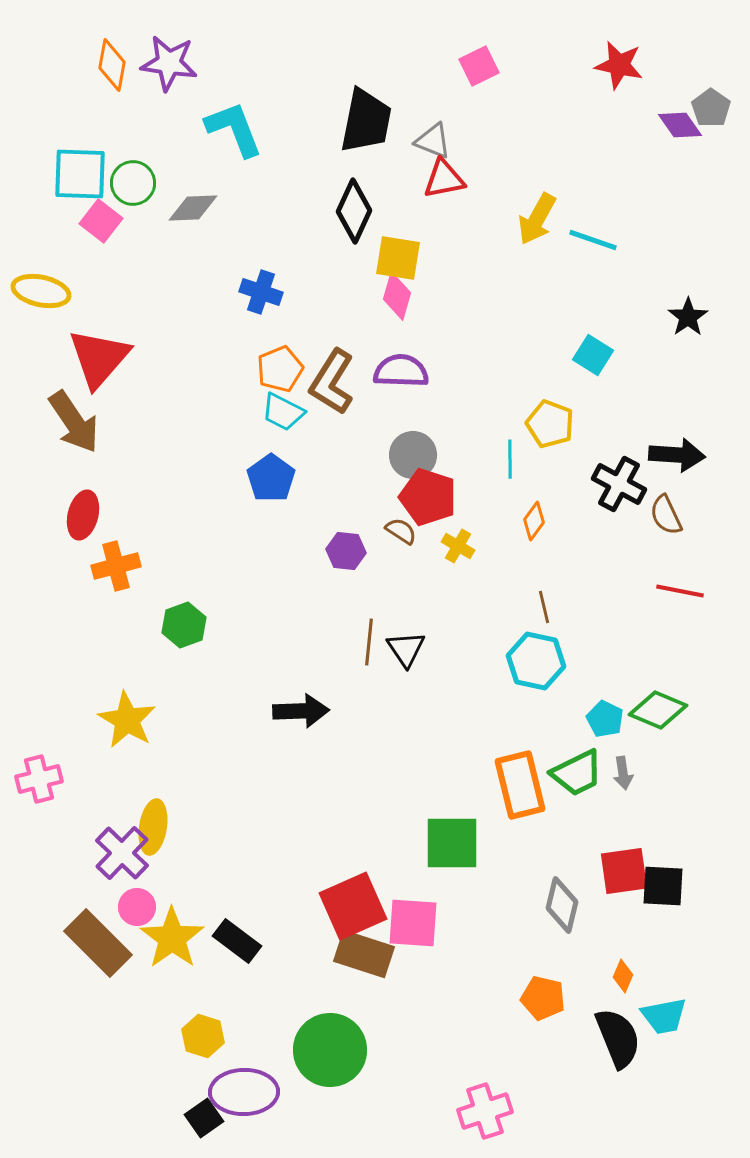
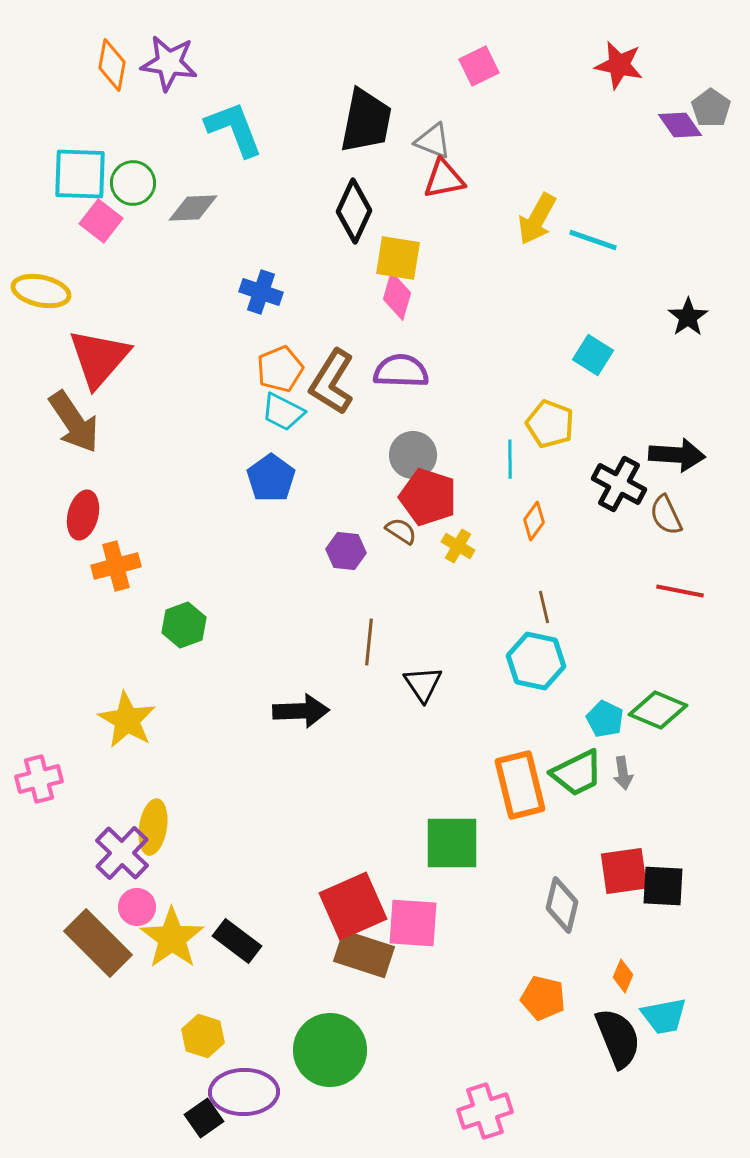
black triangle at (406, 649): moved 17 px right, 35 px down
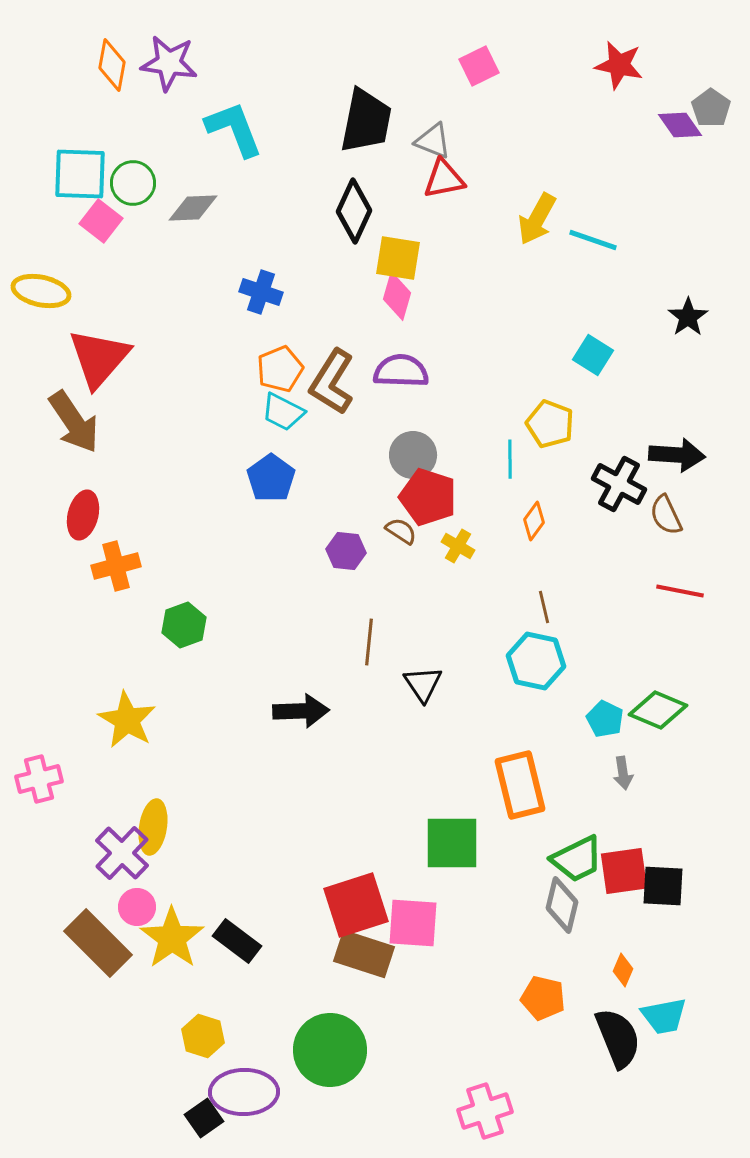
green trapezoid at (577, 773): moved 86 px down
red square at (353, 906): moved 3 px right, 1 px up; rotated 6 degrees clockwise
orange diamond at (623, 976): moved 6 px up
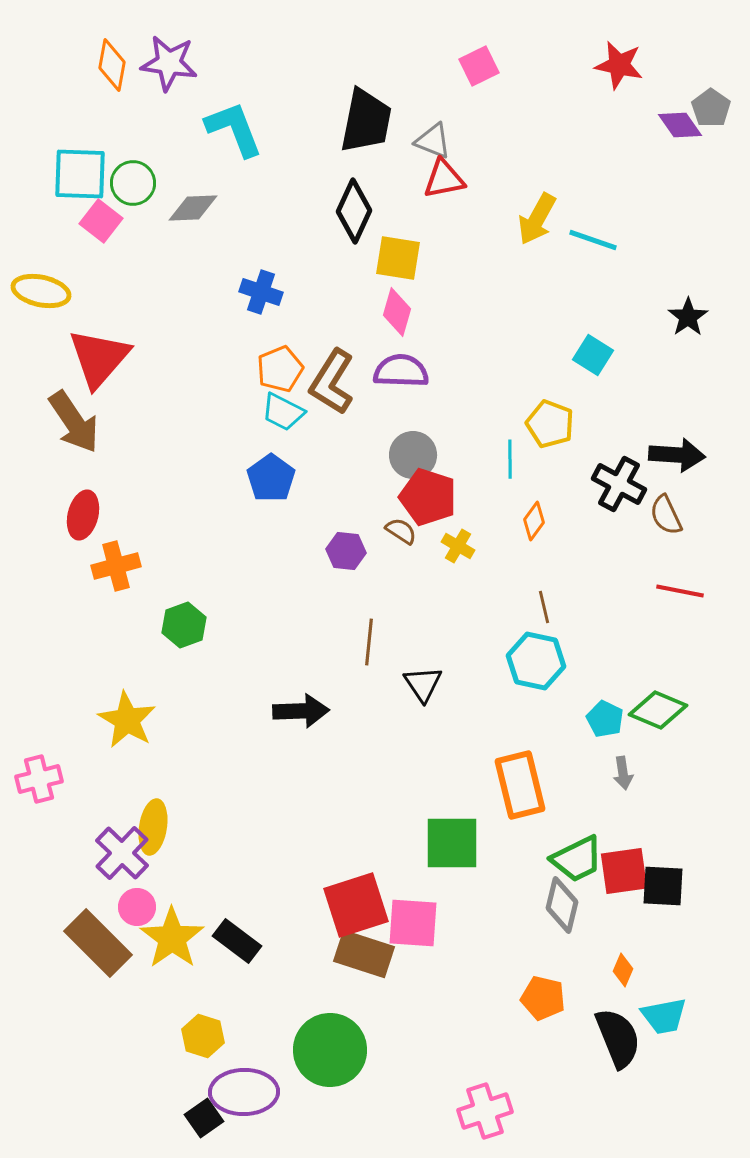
pink diamond at (397, 296): moved 16 px down
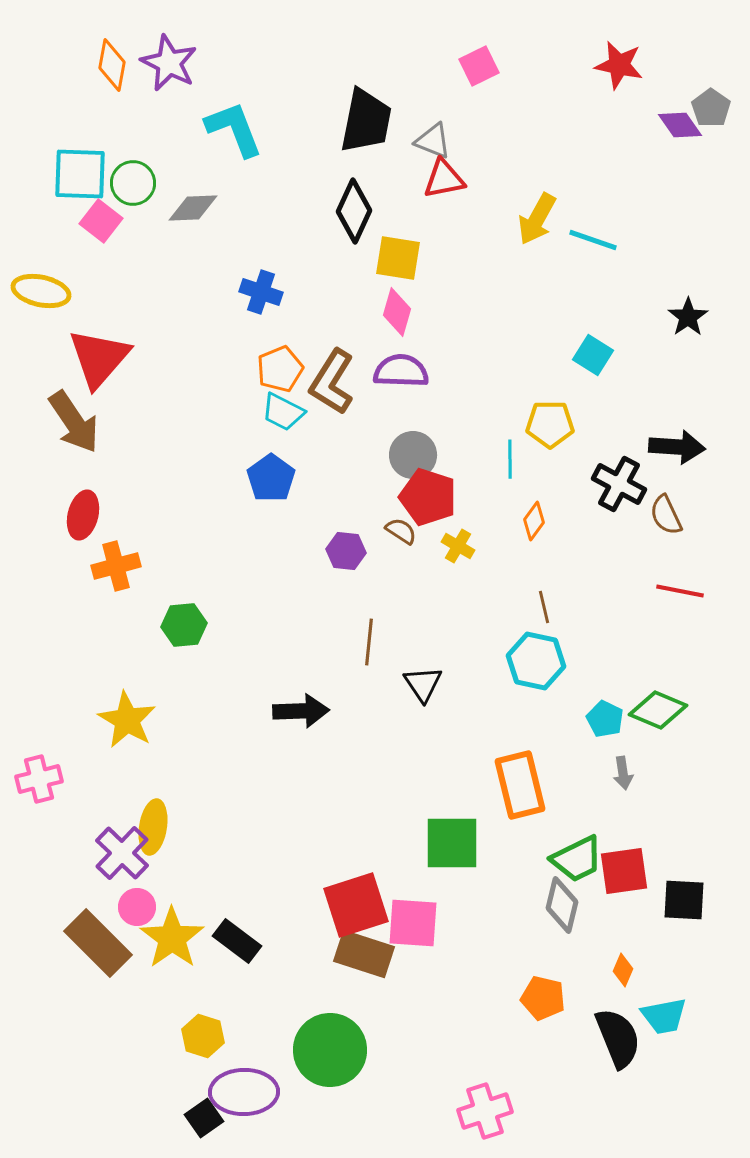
purple star at (169, 63): rotated 18 degrees clockwise
yellow pentagon at (550, 424): rotated 21 degrees counterclockwise
black arrow at (677, 455): moved 8 px up
green hexagon at (184, 625): rotated 15 degrees clockwise
black square at (663, 886): moved 21 px right, 14 px down
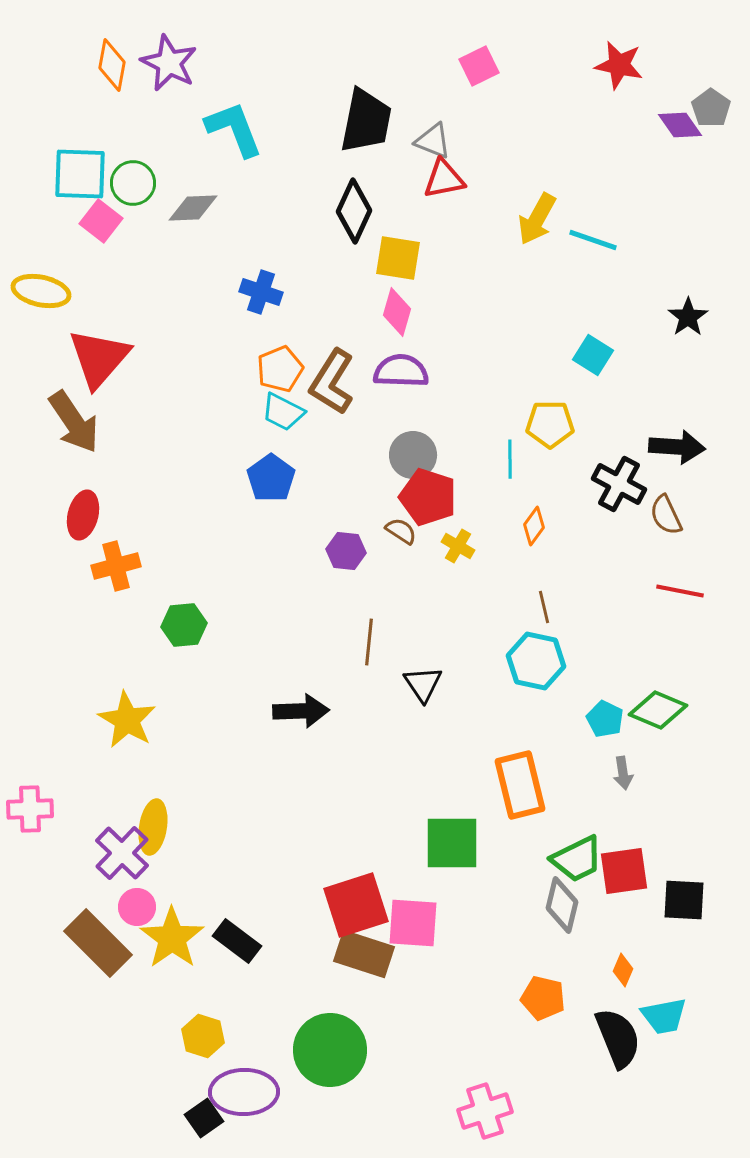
orange diamond at (534, 521): moved 5 px down
pink cross at (39, 779): moved 9 px left, 30 px down; rotated 12 degrees clockwise
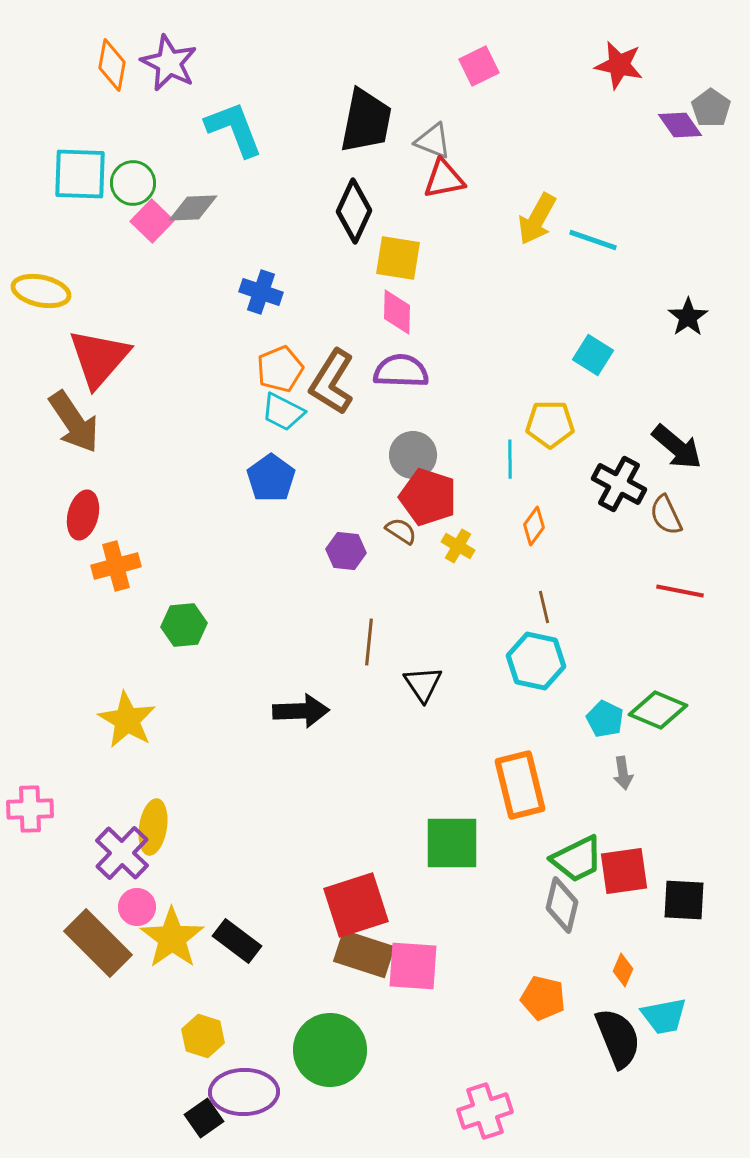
pink square at (101, 221): moved 51 px right; rotated 6 degrees clockwise
pink diamond at (397, 312): rotated 15 degrees counterclockwise
black arrow at (677, 447): rotated 36 degrees clockwise
pink square at (413, 923): moved 43 px down
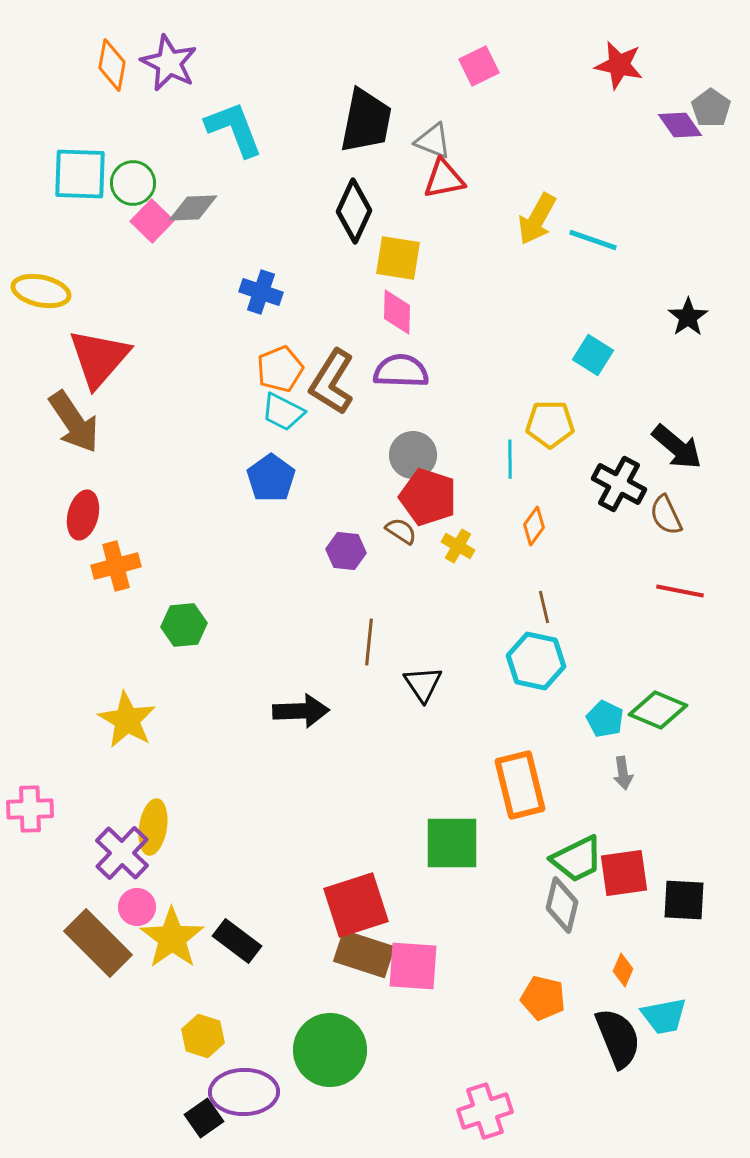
red square at (624, 871): moved 2 px down
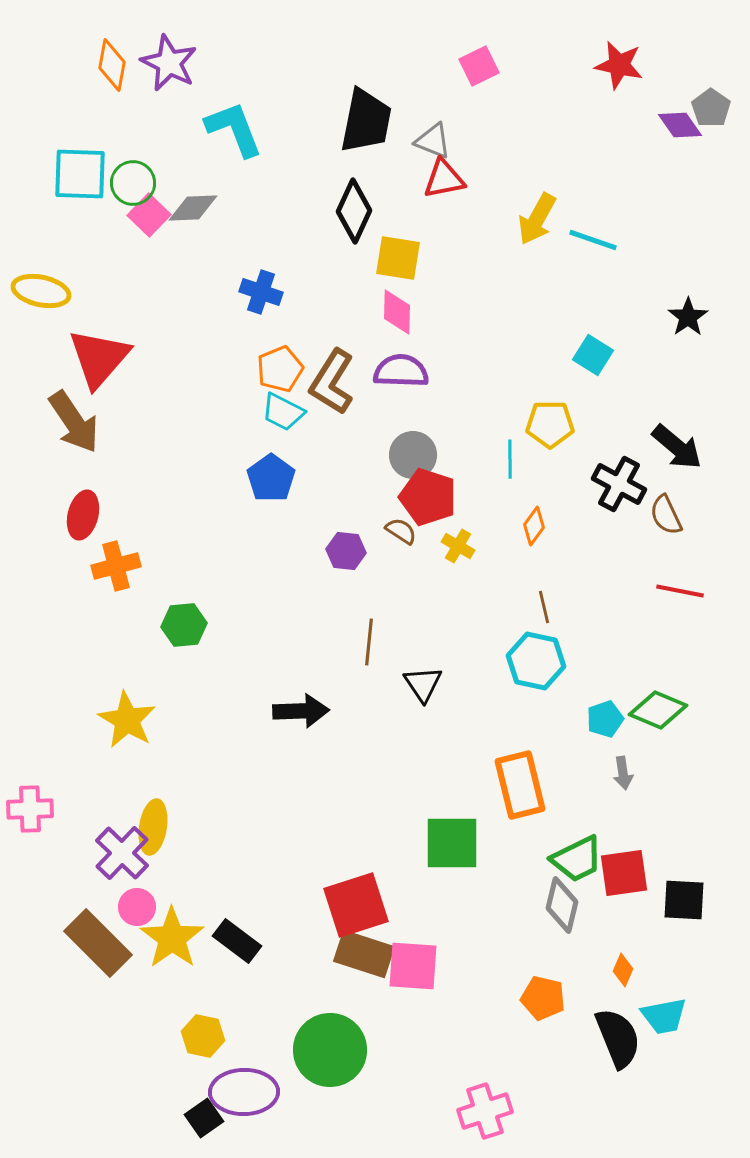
pink square at (152, 221): moved 3 px left, 6 px up
cyan pentagon at (605, 719): rotated 27 degrees clockwise
yellow hexagon at (203, 1036): rotated 6 degrees counterclockwise
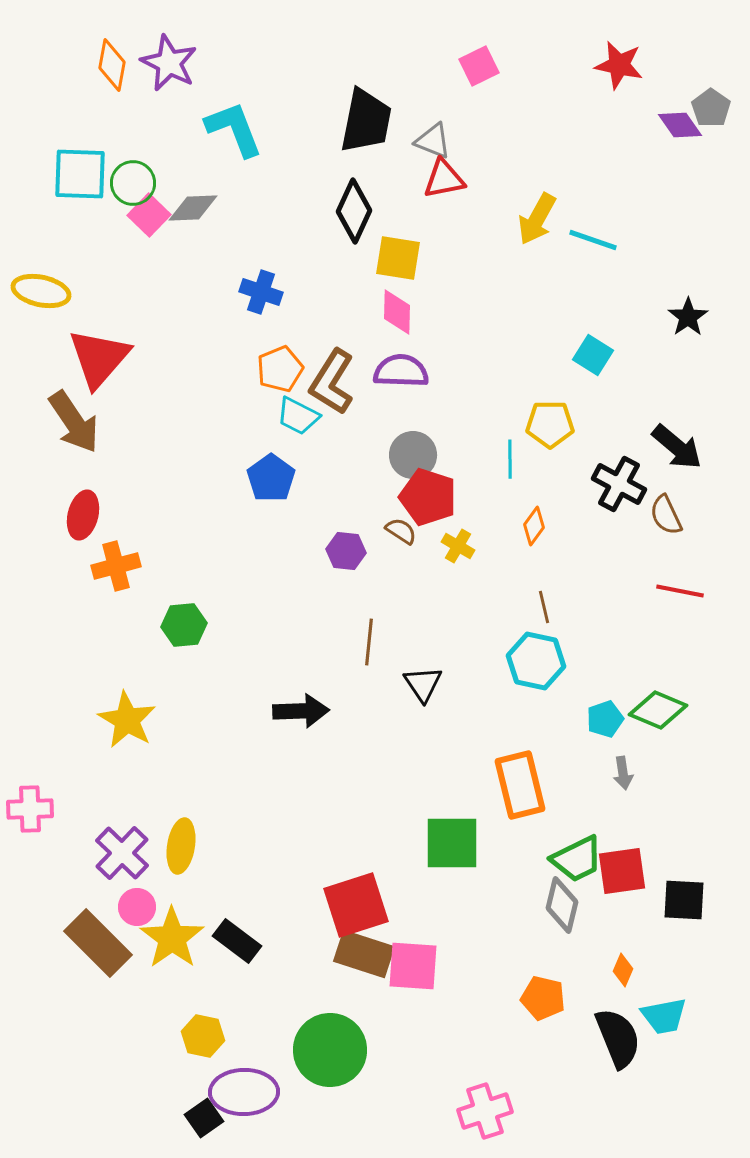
cyan trapezoid at (283, 412): moved 15 px right, 4 px down
yellow ellipse at (153, 827): moved 28 px right, 19 px down
red square at (624, 873): moved 2 px left, 2 px up
